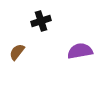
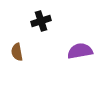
brown semicircle: rotated 48 degrees counterclockwise
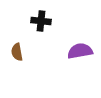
black cross: rotated 24 degrees clockwise
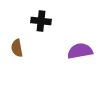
brown semicircle: moved 4 px up
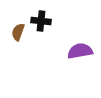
brown semicircle: moved 1 px right, 16 px up; rotated 30 degrees clockwise
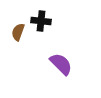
purple semicircle: moved 19 px left, 13 px down; rotated 55 degrees clockwise
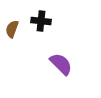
brown semicircle: moved 6 px left, 3 px up
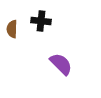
brown semicircle: rotated 18 degrees counterclockwise
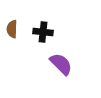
black cross: moved 2 px right, 11 px down
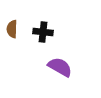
purple semicircle: moved 1 px left, 3 px down; rotated 15 degrees counterclockwise
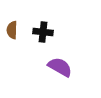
brown semicircle: moved 1 px down
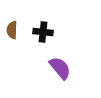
purple semicircle: moved 1 px down; rotated 20 degrees clockwise
